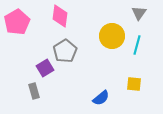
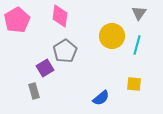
pink pentagon: moved 2 px up
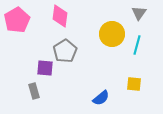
yellow circle: moved 2 px up
purple square: rotated 36 degrees clockwise
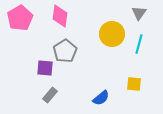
pink pentagon: moved 3 px right, 2 px up
cyan line: moved 2 px right, 1 px up
gray rectangle: moved 16 px right, 4 px down; rotated 56 degrees clockwise
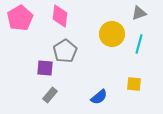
gray triangle: rotated 35 degrees clockwise
blue semicircle: moved 2 px left, 1 px up
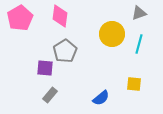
blue semicircle: moved 2 px right, 1 px down
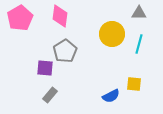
gray triangle: rotated 21 degrees clockwise
blue semicircle: moved 10 px right, 2 px up; rotated 12 degrees clockwise
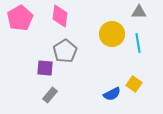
gray triangle: moved 1 px up
cyan line: moved 1 px left, 1 px up; rotated 24 degrees counterclockwise
yellow square: rotated 28 degrees clockwise
blue semicircle: moved 1 px right, 2 px up
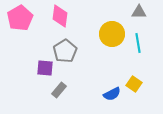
gray rectangle: moved 9 px right, 5 px up
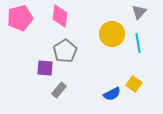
gray triangle: rotated 49 degrees counterclockwise
pink pentagon: rotated 15 degrees clockwise
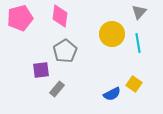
purple square: moved 4 px left, 2 px down; rotated 12 degrees counterclockwise
gray rectangle: moved 2 px left, 1 px up
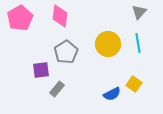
pink pentagon: rotated 15 degrees counterclockwise
yellow circle: moved 4 px left, 10 px down
gray pentagon: moved 1 px right, 1 px down
